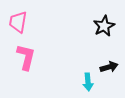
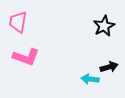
pink L-shape: rotated 96 degrees clockwise
cyan arrow: moved 2 px right, 3 px up; rotated 102 degrees clockwise
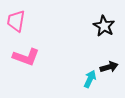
pink trapezoid: moved 2 px left, 1 px up
black star: rotated 15 degrees counterclockwise
cyan arrow: rotated 108 degrees clockwise
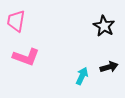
cyan arrow: moved 8 px left, 3 px up
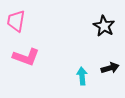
black arrow: moved 1 px right, 1 px down
cyan arrow: rotated 30 degrees counterclockwise
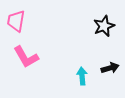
black star: rotated 20 degrees clockwise
pink L-shape: rotated 40 degrees clockwise
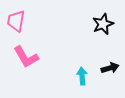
black star: moved 1 px left, 2 px up
